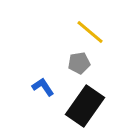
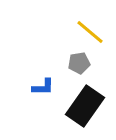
blue L-shape: rotated 125 degrees clockwise
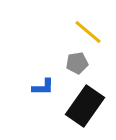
yellow line: moved 2 px left
gray pentagon: moved 2 px left
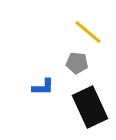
gray pentagon: rotated 15 degrees clockwise
black rectangle: moved 5 px right, 1 px down; rotated 60 degrees counterclockwise
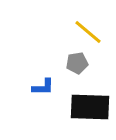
gray pentagon: rotated 15 degrees counterclockwise
black rectangle: rotated 63 degrees counterclockwise
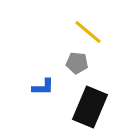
gray pentagon: rotated 15 degrees clockwise
black rectangle: rotated 69 degrees counterclockwise
